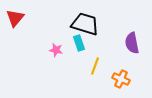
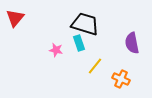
yellow line: rotated 18 degrees clockwise
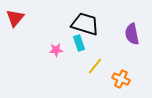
purple semicircle: moved 9 px up
pink star: rotated 16 degrees counterclockwise
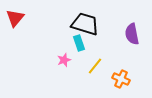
pink star: moved 8 px right, 10 px down; rotated 16 degrees counterclockwise
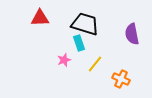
red triangle: moved 25 px right; rotated 48 degrees clockwise
yellow line: moved 2 px up
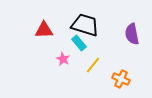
red triangle: moved 4 px right, 12 px down
black trapezoid: moved 1 px down
cyan rectangle: rotated 21 degrees counterclockwise
pink star: moved 1 px left, 1 px up; rotated 24 degrees counterclockwise
yellow line: moved 2 px left, 1 px down
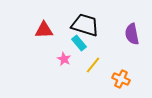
pink star: moved 1 px right
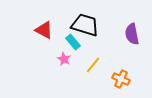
red triangle: rotated 30 degrees clockwise
cyan rectangle: moved 6 px left, 1 px up
